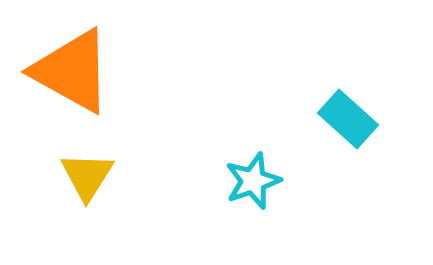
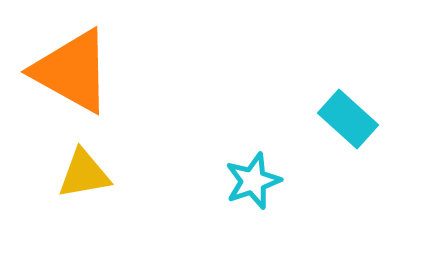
yellow triangle: moved 3 px left, 2 px up; rotated 48 degrees clockwise
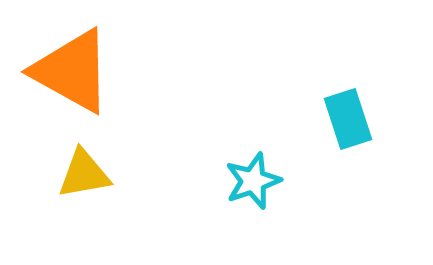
cyan rectangle: rotated 30 degrees clockwise
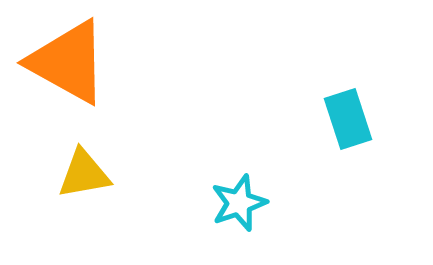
orange triangle: moved 4 px left, 9 px up
cyan star: moved 14 px left, 22 px down
